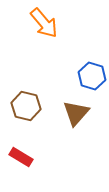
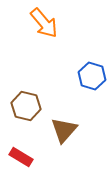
brown triangle: moved 12 px left, 17 px down
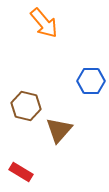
blue hexagon: moved 1 px left, 5 px down; rotated 16 degrees counterclockwise
brown triangle: moved 5 px left
red rectangle: moved 15 px down
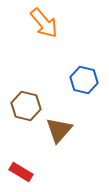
blue hexagon: moved 7 px left, 1 px up; rotated 12 degrees clockwise
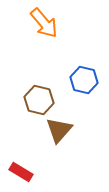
brown hexagon: moved 13 px right, 6 px up
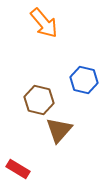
red rectangle: moved 3 px left, 3 px up
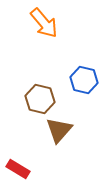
brown hexagon: moved 1 px right, 1 px up
